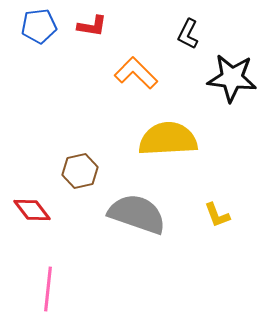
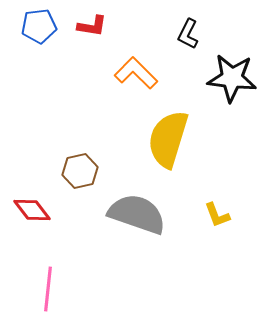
yellow semicircle: rotated 70 degrees counterclockwise
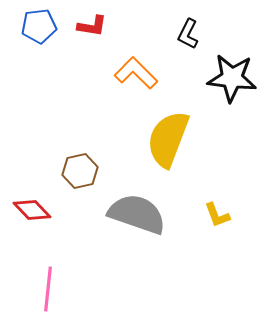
yellow semicircle: rotated 4 degrees clockwise
red diamond: rotated 6 degrees counterclockwise
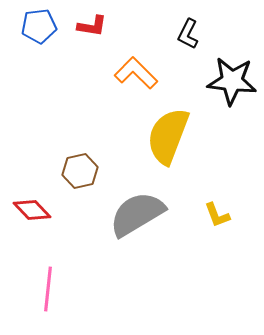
black star: moved 3 px down
yellow semicircle: moved 3 px up
gray semicircle: rotated 50 degrees counterclockwise
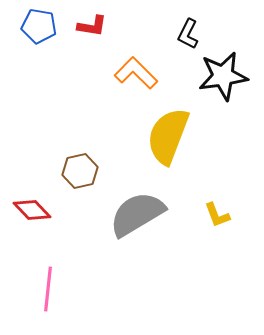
blue pentagon: rotated 16 degrees clockwise
black star: moved 9 px left, 5 px up; rotated 15 degrees counterclockwise
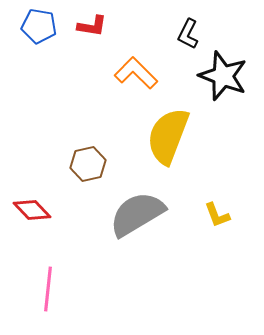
black star: rotated 30 degrees clockwise
brown hexagon: moved 8 px right, 7 px up
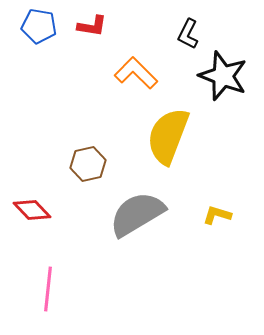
yellow L-shape: rotated 128 degrees clockwise
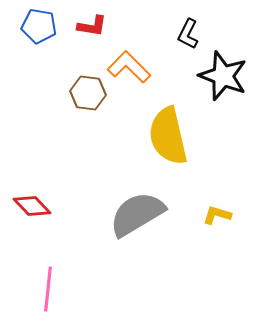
orange L-shape: moved 7 px left, 6 px up
yellow semicircle: rotated 34 degrees counterclockwise
brown hexagon: moved 71 px up; rotated 20 degrees clockwise
red diamond: moved 4 px up
